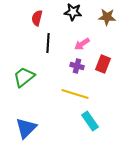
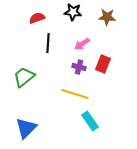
red semicircle: rotated 56 degrees clockwise
purple cross: moved 2 px right, 1 px down
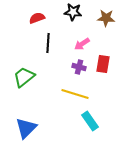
brown star: moved 1 px left, 1 px down
red rectangle: rotated 12 degrees counterclockwise
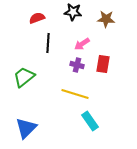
brown star: moved 1 px down
purple cross: moved 2 px left, 2 px up
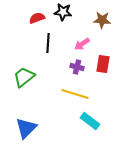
black star: moved 10 px left
brown star: moved 4 px left, 1 px down
purple cross: moved 2 px down
cyan rectangle: rotated 18 degrees counterclockwise
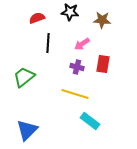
black star: moved 7 px right
blue triangle: moved 1 px right, 2 px down
